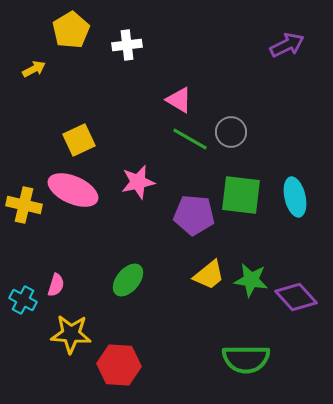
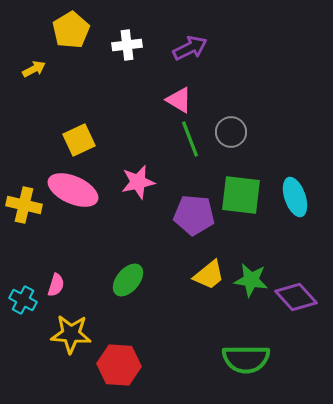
purple arrow: moved 97 px left, 3 px down
green line: rotated 39 degrees clockwise
cyan ellipse: rotated 6 degrees counterclockwise
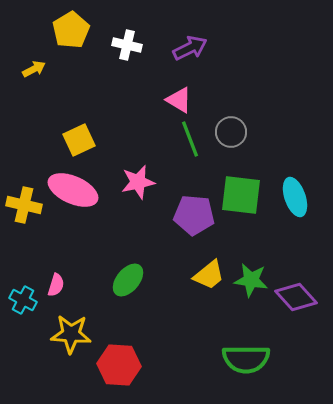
white cross: rotated 20 degrees clockwise
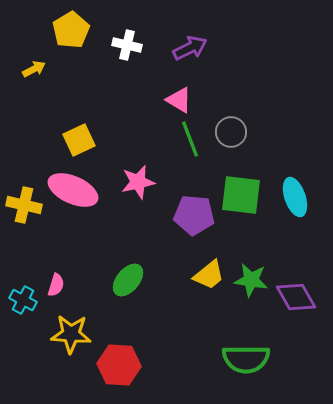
purple diamond: rotated 12 degrees clockwise
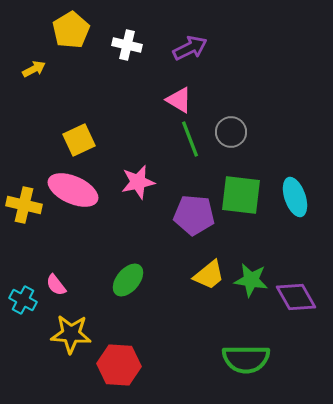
pink semicircle: rotated 125 degrees clockwise
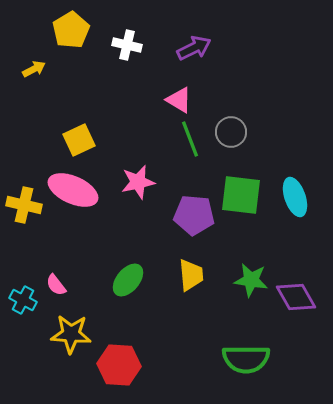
purple arrow: moved 4 px right
yellow trapezoid: moved 18 px left; rotated 56 degrees counterclockwise
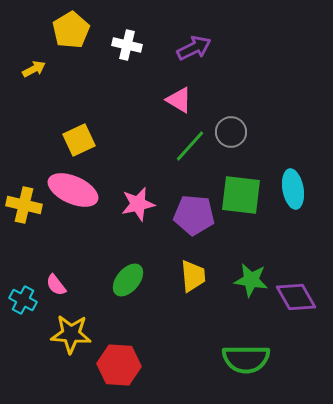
green line: moved 7 px down; rotated 63 degrees clockwise
pink star: moved 22 px down
cyan ellipse: moved 2 px left, 8 px up; rotated 9 degrees clockwise
yellow trapezoid: moved 2 px right, 1 px down
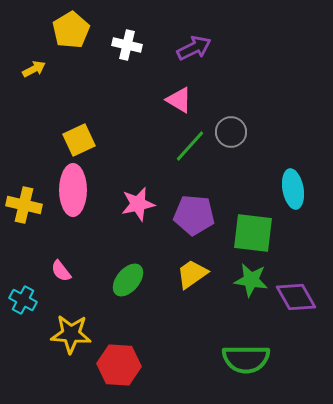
pink ellipse: rotated 66 degrees clockwise
green square: moved 12 px right, 38 px down
yellow trapezoid: moved 1 px left, 2 px up; rotated 120 degrees counterclockwise
pink semicircle: moved 5 px right, 14 px up
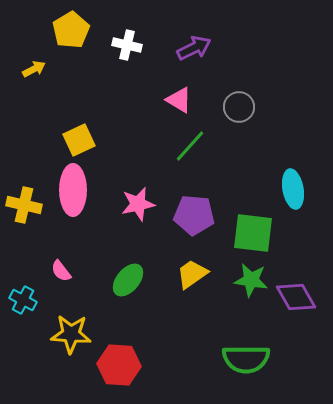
gray circle: moved 8 px right, 25 px up
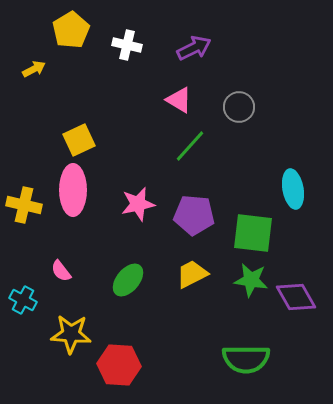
yellow trapezoid: rotated 8 degrees clockwise
